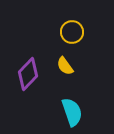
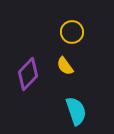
cyan semicircle: moved 4 px right, 1 px up
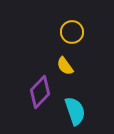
purple diamond: moved 12 px right, 18 px down
cyan semicircle: moved 1 px left
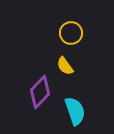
yellow circle: moved 1 px left, 1 px down
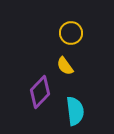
cyan semicircle: rotated 12 degrees clockwise
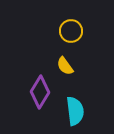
yellow circle: moved 2 px up
purple diamond: rotated 12 degrees counterclockwise
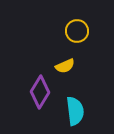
yellow circle: moved 6 px right
yellow semicircle: rotated 78 degrees counterclockwise
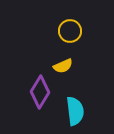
yellow circle: moved 7 px left
yellow semicircle: moved 2 px left
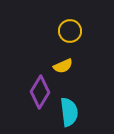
cyan semicircle: moved 6 px left, 1 px down
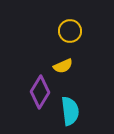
cyan semicircle: moved 1 px right, 1 px up
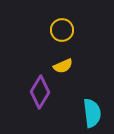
yellow circle: moved 8 px left, 1 px up
cyan semicircle: moved 22 px right, 2 px down
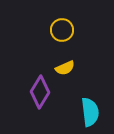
yellow semicircle: moved 2 px right, 2 px down
cyan semicircle: moved 2 px left, 1 px up
